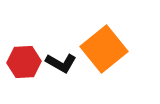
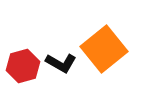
red hexagon: moved 1 px left, 4 px down; rotated 12 degrees counterclockwise
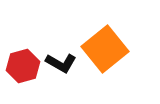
orange square: moved 1 px right
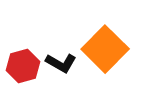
orange square: rotated 6 degrees counterclockwise
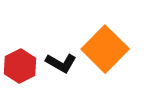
red hexagon: moved 3 px left; rotated 12 degrees counterclockwise
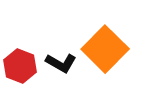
red hexagon: rotated 12 degrees counterclockwise
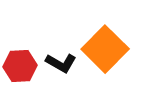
red hexagon: rotated 24 degrees counterclockwise
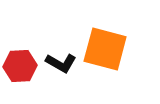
orange square: rotated 30 degrees counterclockwise
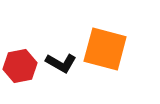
red hexagon: rotated 8 degrees counterclockwise
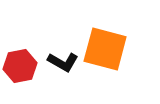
black L-shape: moved 2 px right, 1 px up
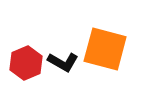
red hexagon: moved 6 px right, 3 px up; rotated 12 degrees counterclockwise
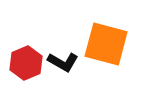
orange square: moved 1 px right, 5 px up
